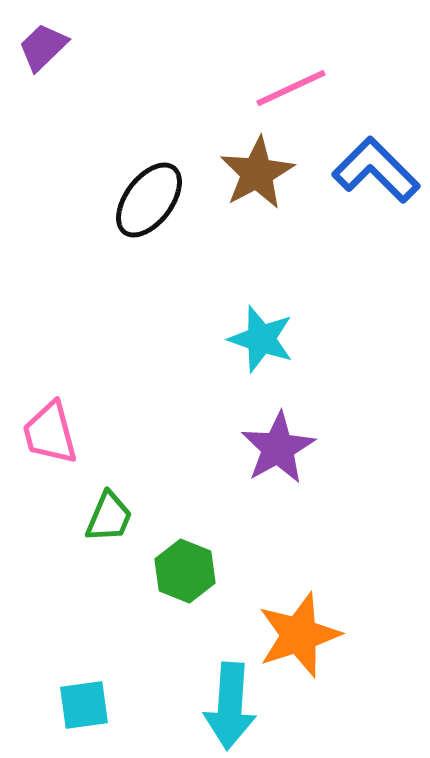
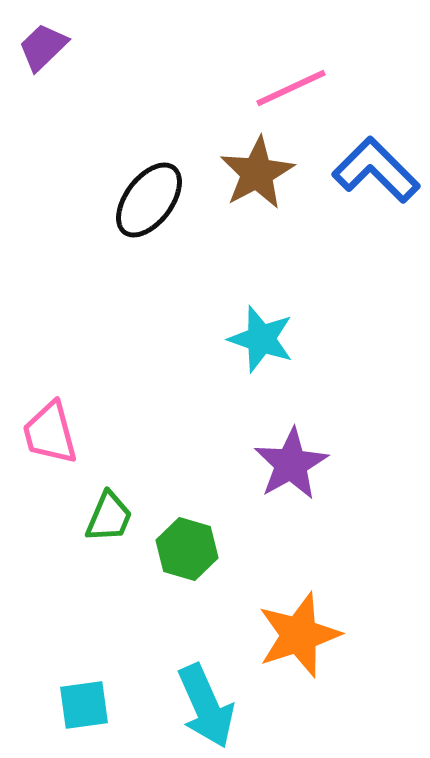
purple star: moved 13 px right, 16 px down
green hexagon: moved 2 px right, 22 px up; rotated 6 degrees counterclockwise
cyan arrow: moved 24 px left; rotated 28 degrees counterclockwise
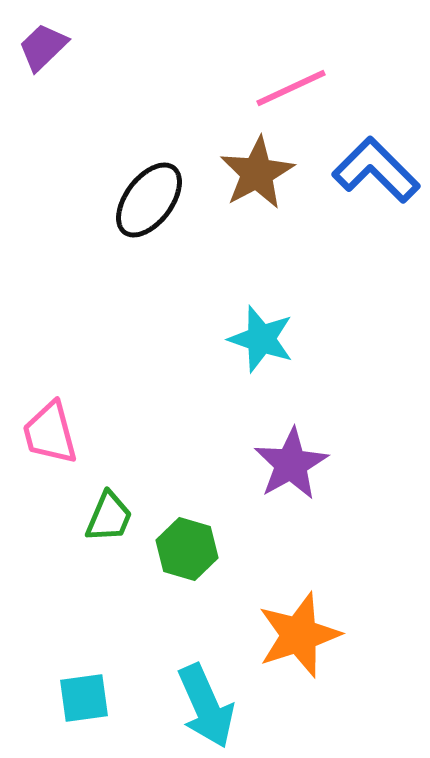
cyan square: moved 7 px up
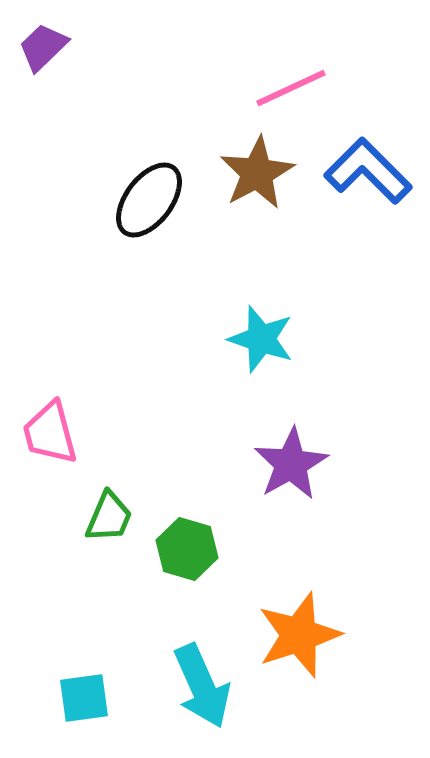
blue L-shape: moved 8 px left, 1 px down
cyan arrow: moved 4 px left, 20 px up
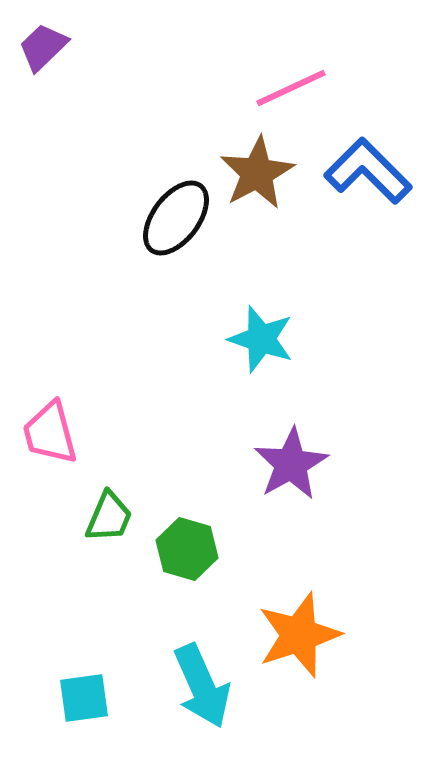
black ellipse: moved 27 px right, 18 px down
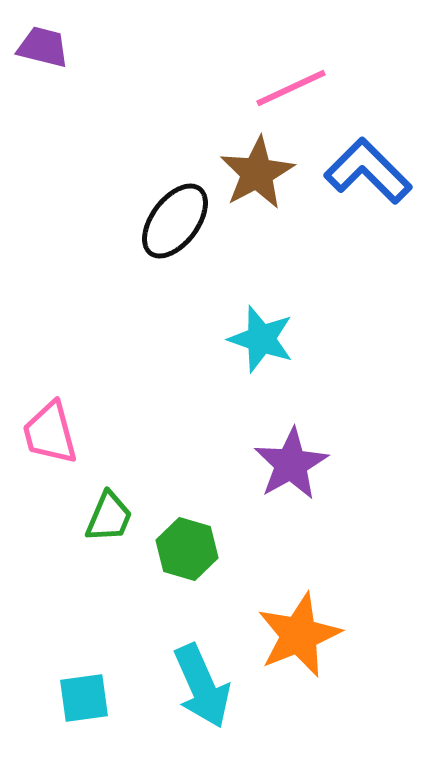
purple trapezoid: rotated 58 degrees clockwise
black ellipse: moved 1 px left, 3 px down
orange star: rotated 4 degrees counterclockwise
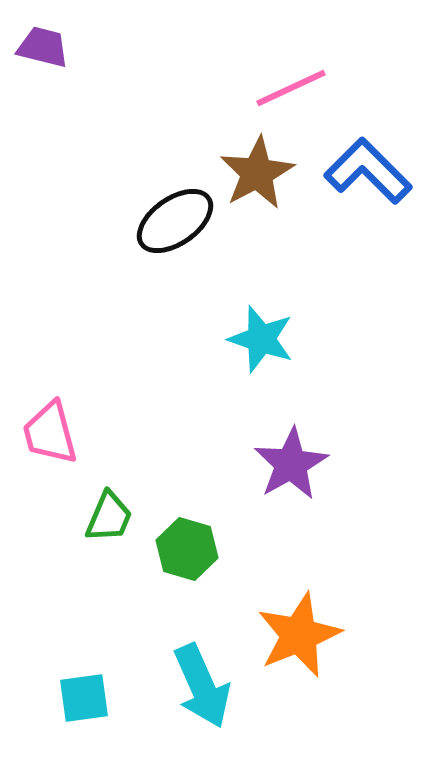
black ellipse: rotated 18 degrees clockwise
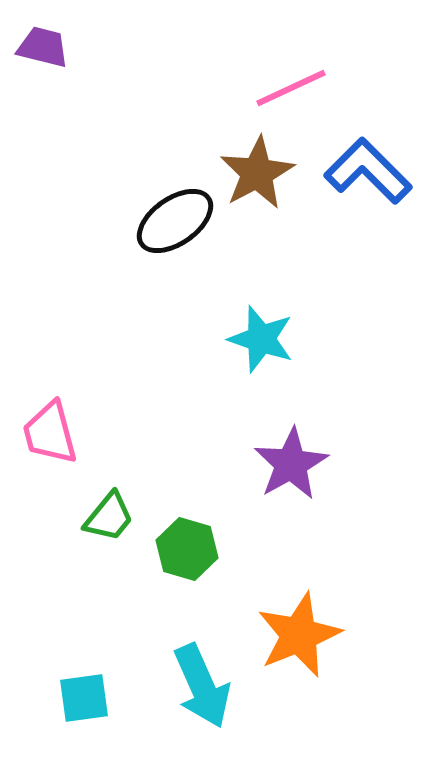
green trapezoid: rotated 16 degrees clockwise
